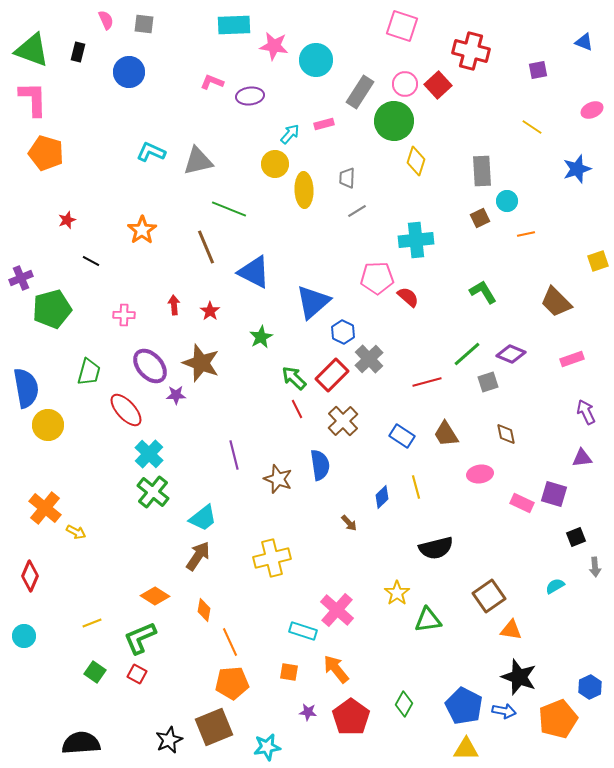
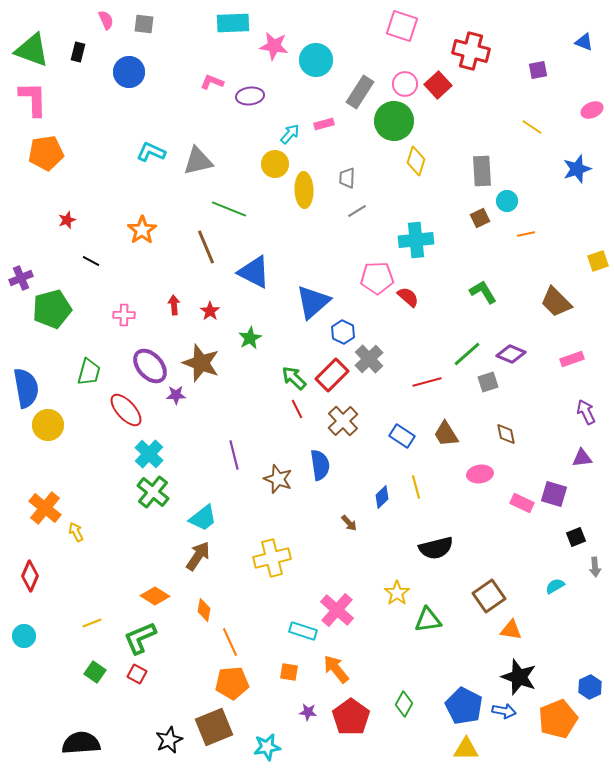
cyan rectangle at (234, 25): moved 1 px left, 2 px up
orange pentagon at (46, 153): rotated 24 degrees counterclockwise
green star at (261, 337): moved 11 px left, 1 px down
yellow arrow at (76, 532): rotated 144 degrees counterclockwise
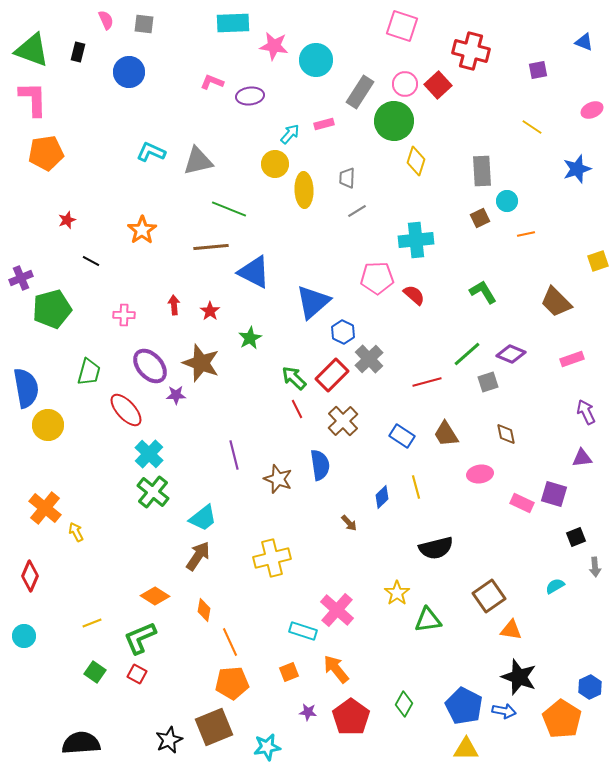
brown line at (206, 247): moved 5 px right; rotated 72 degrees counterclockwise
red semicircle at (408, 297): moved 6 px right, 2 px up
orange square at (289, 672): rotated 30 degrees counterclockwise
orange pentagon at (558, 719): moved 4 px right; rotated 18 degrees counterclockwise
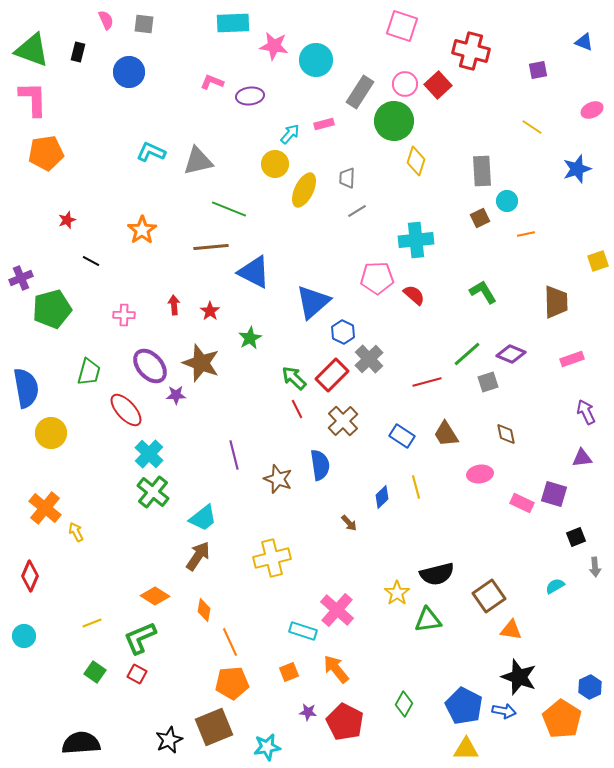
yellow ellipse at (304, 190): rotated 28 degrees clockwise
brown trapezoid at (556, 302): rotated 136 degrees counterclockwise
yellow circle at (48, 425): moved 3 px right, 8 px down
black semicircle at (436, 548): moved 1 px right, 26 px down
red pentagon at (351, 717): moved 6 px left, 5 px down; rotated 9 degrees counterclockwise
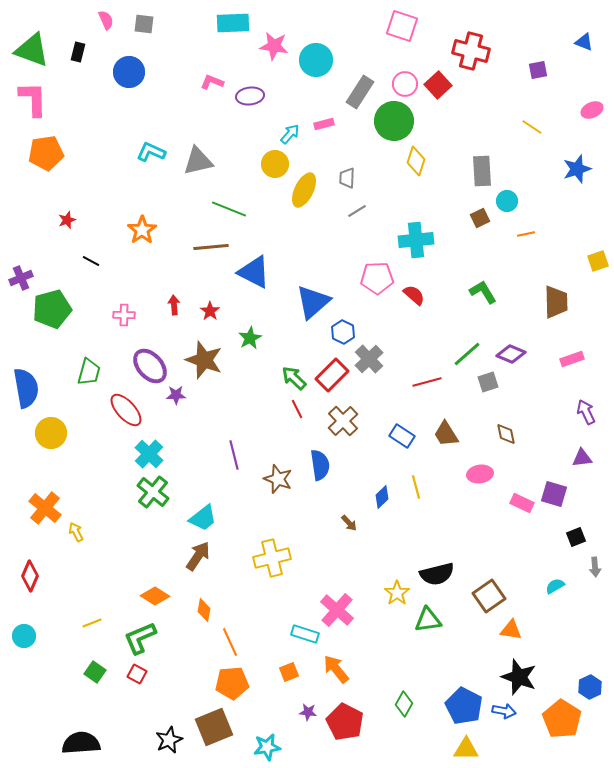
brown star at (201, 363): moved 3 px right, 3 px up
cyan rectangle at (303, 631): moved 2 px right, 3 px down
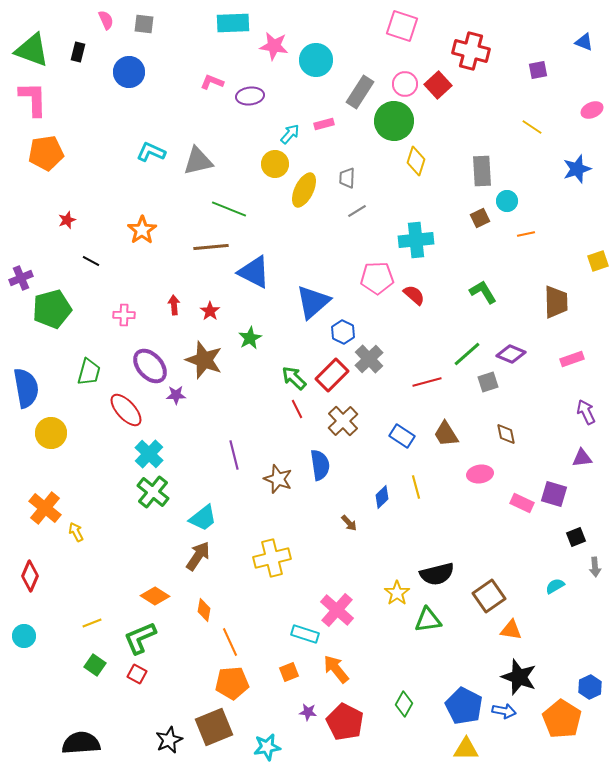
green square at (95, 672): moved 7 px up
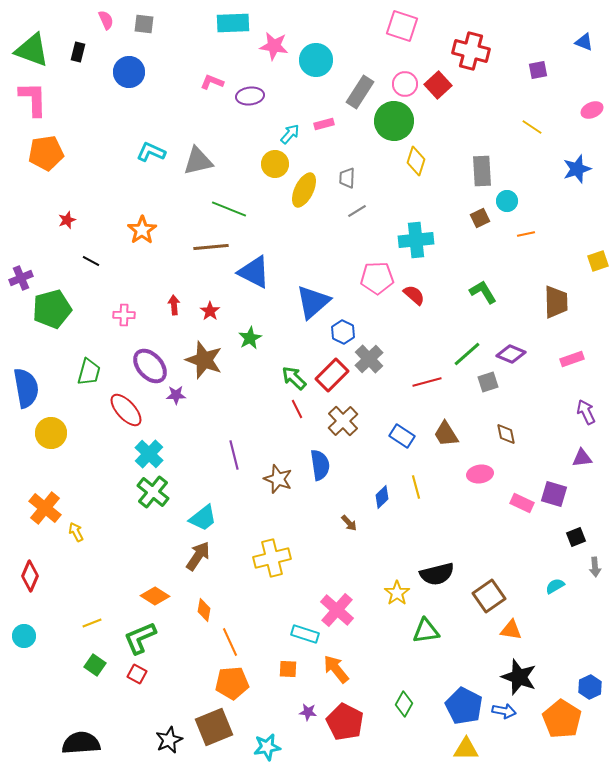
green triangle at (428, 620): moved 2 px left, 11 px down
orange square at (289, 672): moved 1 px left, 3 px up; rotated 24 degrees clockwise
